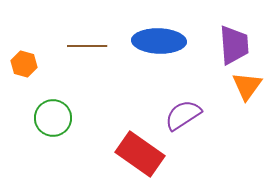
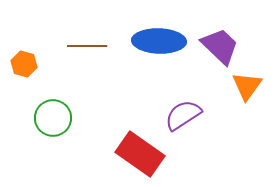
purple trapezoid: moved 14 px left, 1 px down; rotated 42 degrees counterclockwise
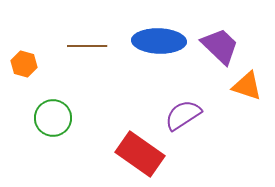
orange triangle: rotated 48 degrees counterclockwise
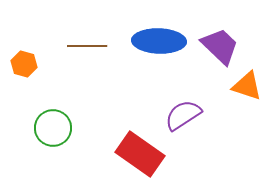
green circle: moved 10 px down
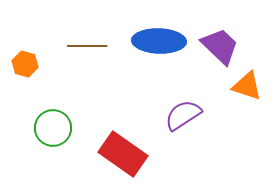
orange hexagon: moved 1 px right
red rectangle: moved 17 px left
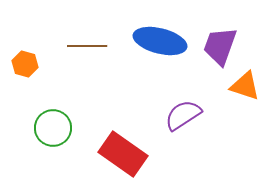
blue ellipse: moved 1 px right; rotated 12 degrees clockwise
purple trapezoid: rotated 114 degrees counterclockwise
orange triangle: moved 2 px left
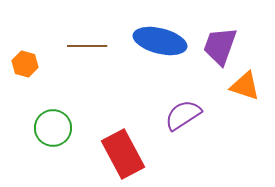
red rectangle: rotated 27 degrees clockwise
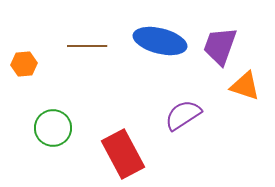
orange hexagon: moved 1 px left; rotated 20 degrees counterclockwise
